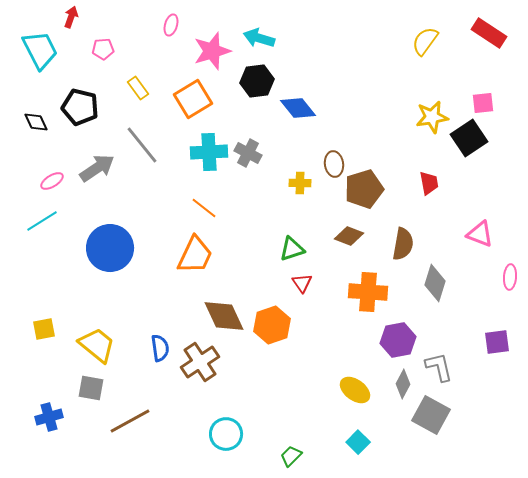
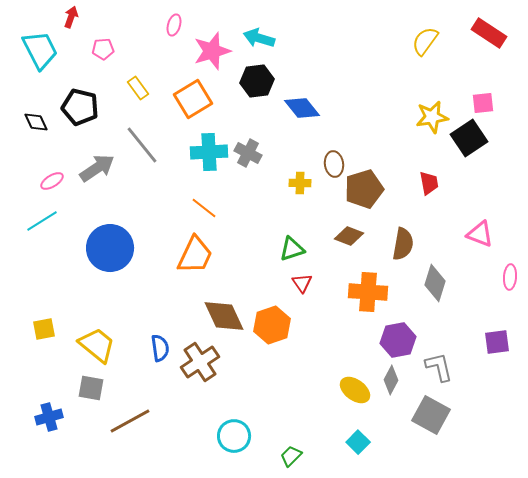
pink ellipse at (171, 25): moved 3 px right
blue diamond at (298, 108): moved 4 px right
gray diamond at (403, 384): moved 12 px left, 4 px up
cyan circle at (226, 434): moved 8 px right, 2 px down
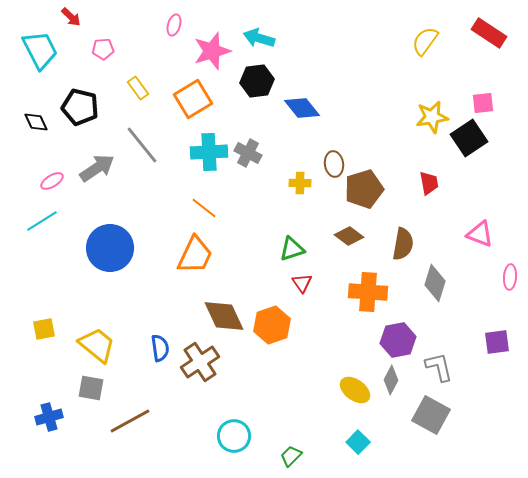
red arrow at (71, 17): rotated 115 degrees clockwise
brown diamond at (349, 236): rotated 16 degrees clockwise
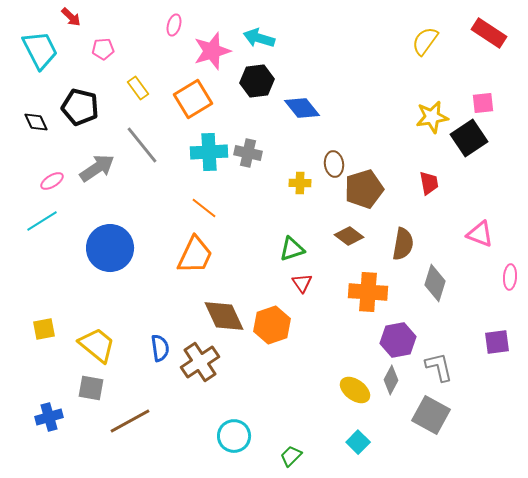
gray cross at (248, 153): rotated 16 degrees counterclockwise
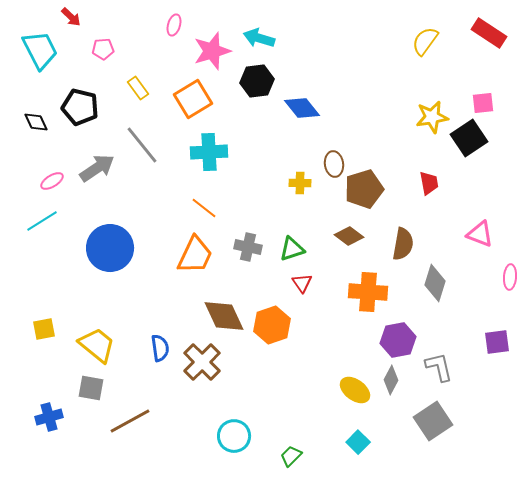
gray cross at (248, 153): moved 94 px down
brown cross at (200, 362): moved 2 px right; rotated 12 degrees counterclockwise
gray square at (431, 415): moved 2 px right, 6 px down; rotated 27 degrees clockwise
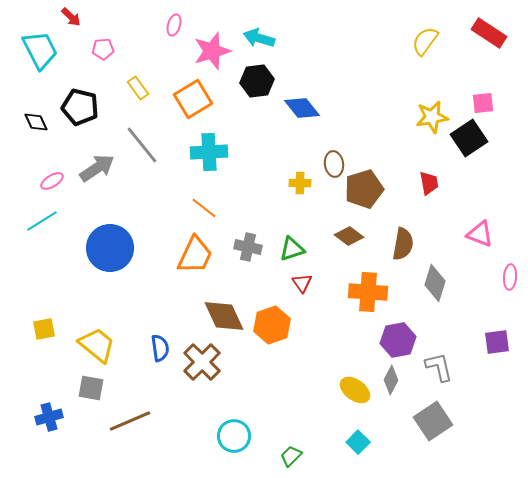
brown line at (130, 421): rotated 6 degrees clockwise
